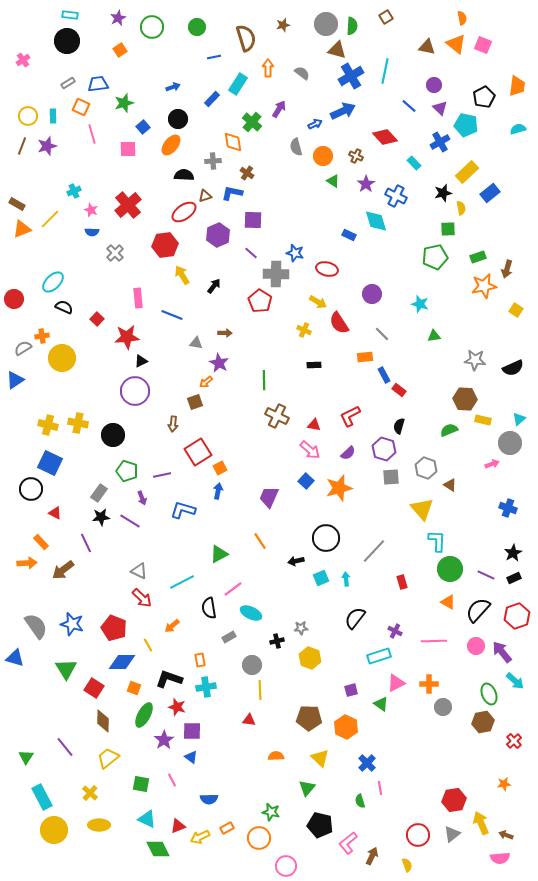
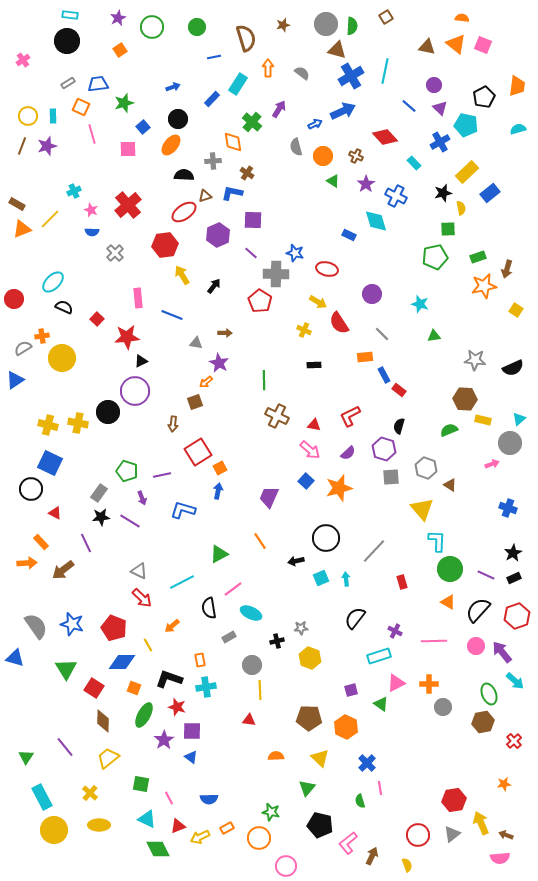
orange semicircle at (462, 18): rotated 72 degrees counterclockwise
black circle at (113, 435): moved 5 px left, 23 px up
pink line at (172, 780): moved 3 px left, 18 px down
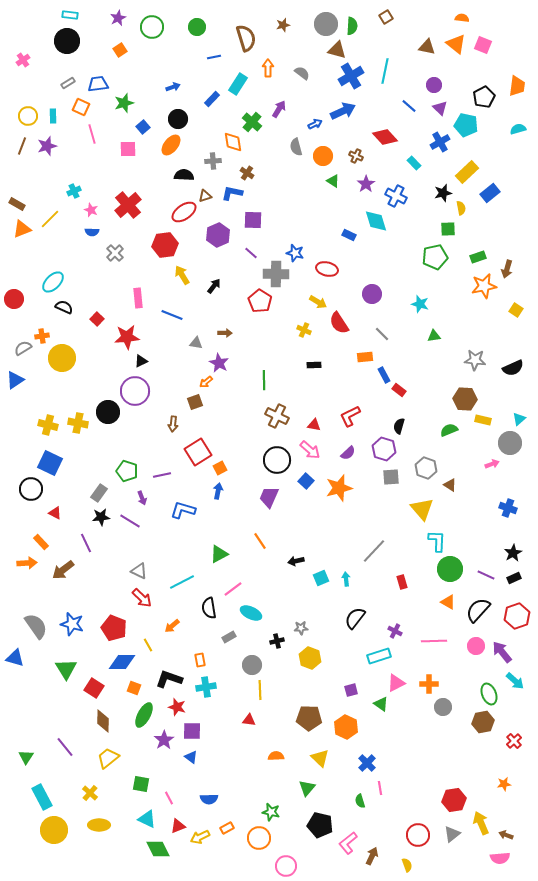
black circle at (326, 538): moved 49 px left, 78 px up
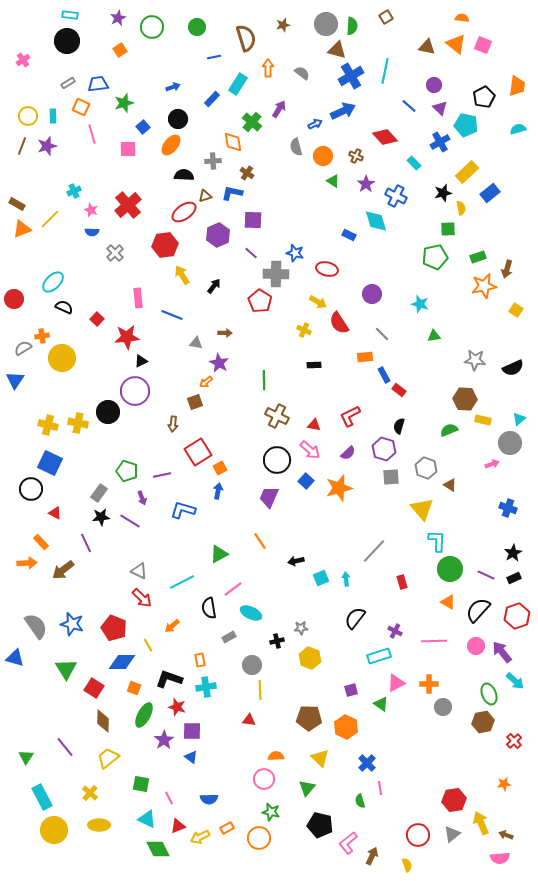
blue triangle at (15, 380): rotated 24 degrees counterclockwise
pink circle at (286, 866): moved 22 px left, 87 px up
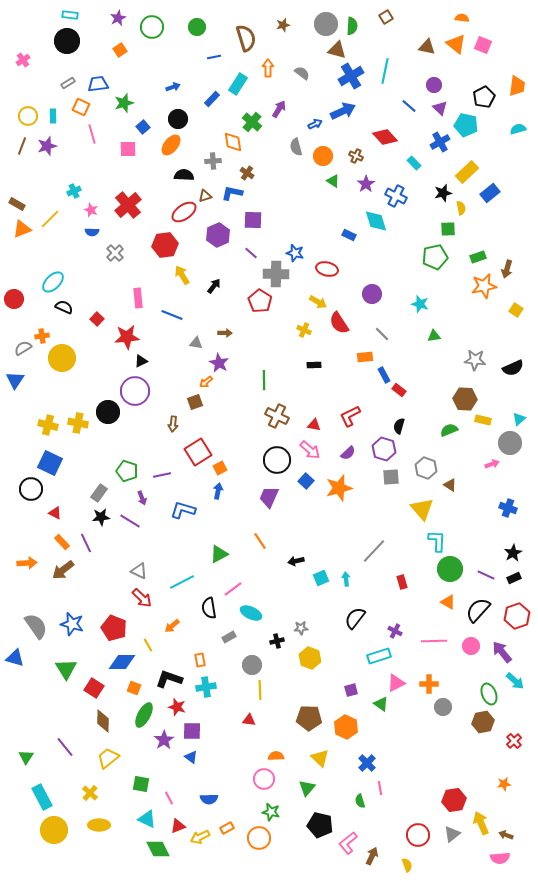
orange rectangle at (41, 542): moved 21 px right
pink circle at (476, 646): moved 5 px left
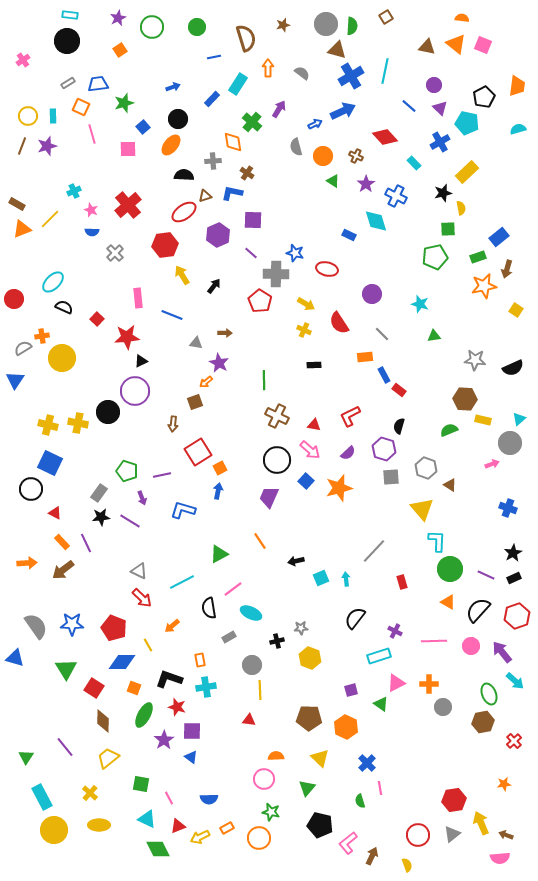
cyan pentagon at (466, 125): moved 1 px right, 2 px up
blue rectangle at (490, 193): moved 9 px right, 44 px down
yellow arrow at (318, 302): moved 12 px left, 2 px down
blue star at (72, 624): rotated 15 degrees counterclockwise
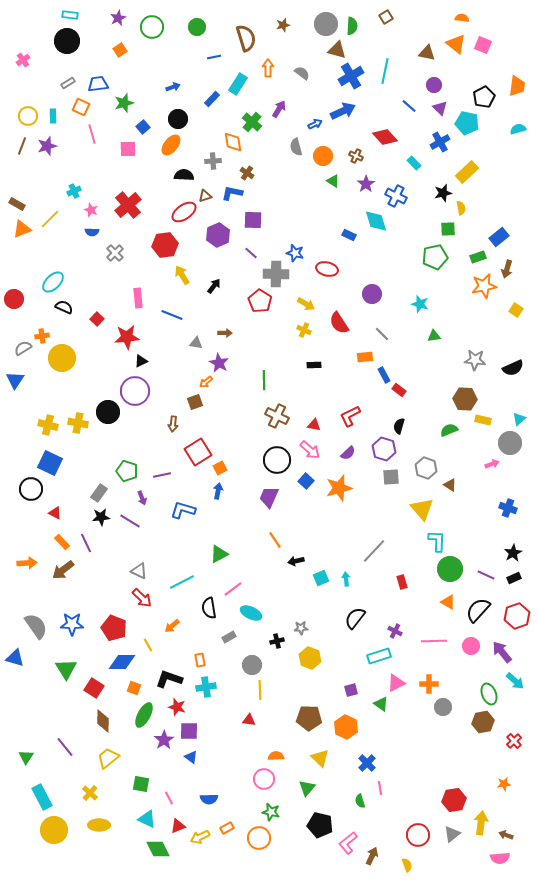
brown triangle at (427, 47): moved 6 px down
orange line at (260, 541): moved 15 px right, 1 px up
purple square at (192, 731): moved 3 px left
yellow arrow at (481, 823): rotated 30 degrees clockwise
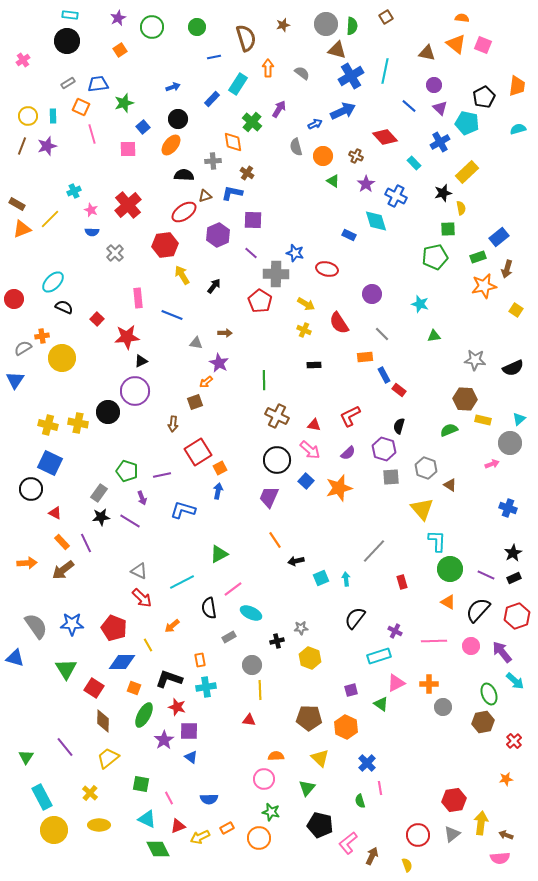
orange star at (504, 784): moved 2 px right, 5 px up
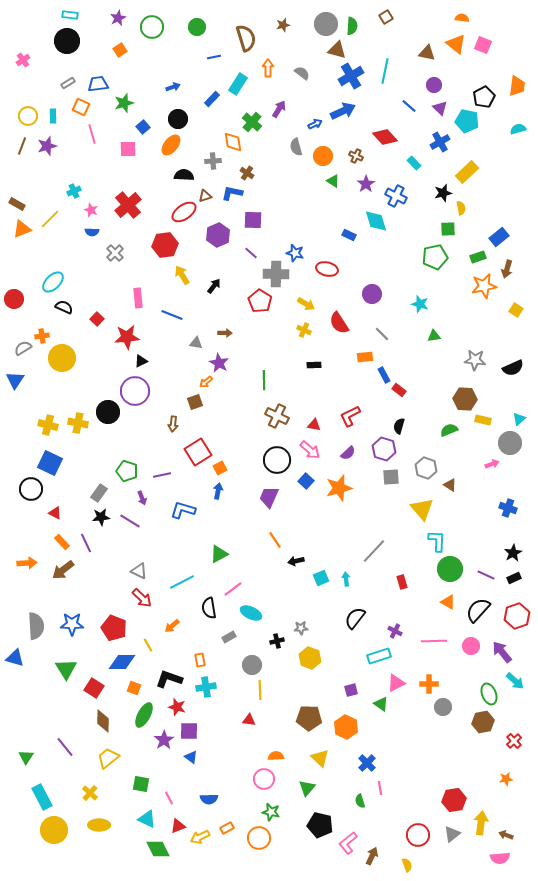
cyan pentagon at (467, 123): moved 2 px up
gray semicircle at (36, 626): rotated 32 degrees clockwise
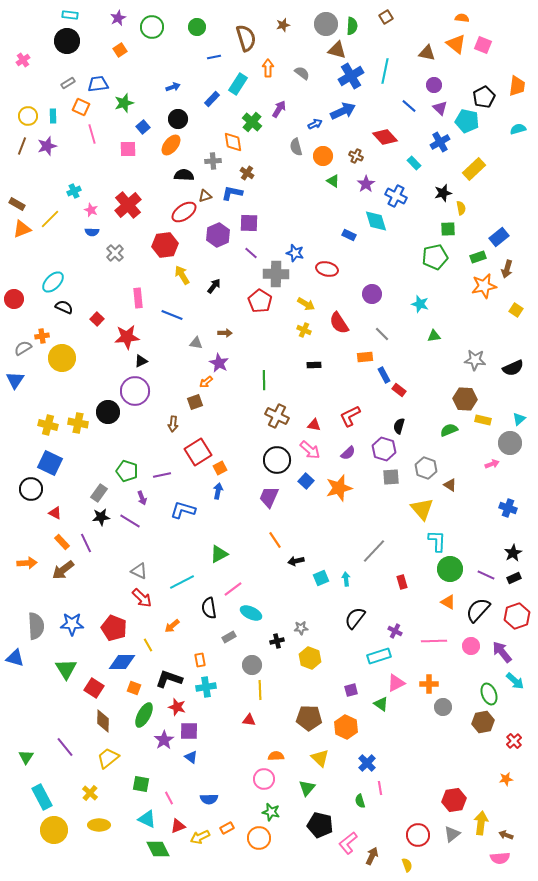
yellow rectangle at (467, 172): moved 7 px right, 3 px up
purple square at (253, 220): moved 4 px left, 3 px down
